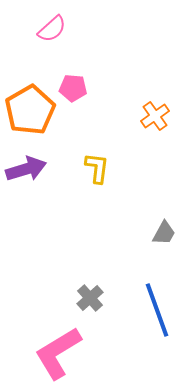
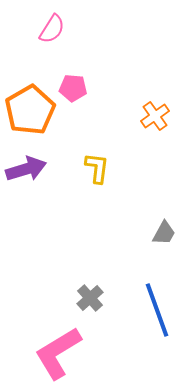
pink semicircle: rotated 16 degrees counterclockwise
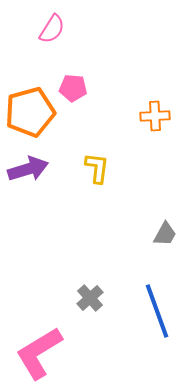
orange pentagon: moved 2 px down; rotated 15 degrees clockwise
orange cross: rotated 32 degrees clockwise
purple arrow: moved 2 px right
gray trapezoid: moved 1 px right, 1 px down
blue line: moved 1 px down
pink L-shape: moved 19 px left
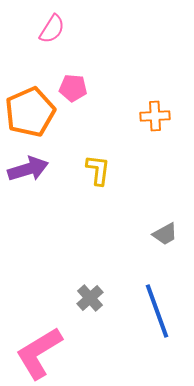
orange pentagon: rotated 9 degrees counterclockwise
yellow L-shape: moved 1 px right, 2 px down
gray trapezoid: rotated 32 degrees clockwise
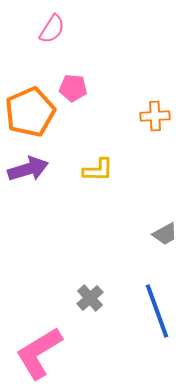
yellow L-shape: rotated 84 degrees clockwise
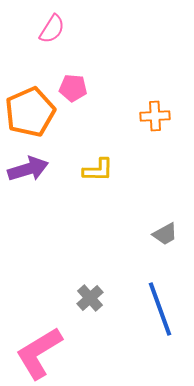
blue line: moved 3 px right, 2 px up
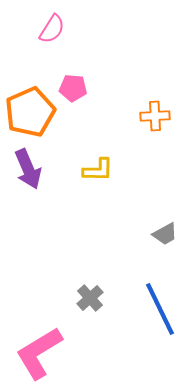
purple arrow: rotated 84 degrees clockwise
blue line: rotated 6 degrees counterclockwise
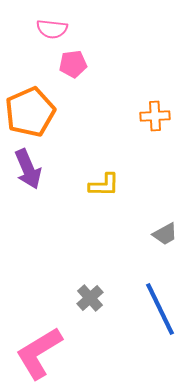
pink semicircle: rotated 64 degrees clockwise
pink pentagon: moved 24 px up; rotated 12 degrees counterclockwise
yellow L-shape: moved 6 px right, 15 px down
